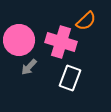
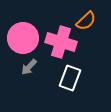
pink circle: moved 4 px right, 2 px up
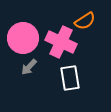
orange semicircle: moved 1 px left; rotated 10 degrees clockwise
pink cross: rotated 8 degrees clockwise
white rectangle: rotated 30 degrees counterclockwise
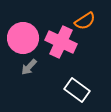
white rectangle: moved 7 px right, 12 px down; rotated 45 degrees counterclockwise
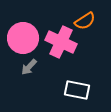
white rectangle: rotated 25 degrees counterclockwise
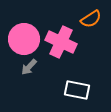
orange semicircle: moved 6 px right, 2 px up
pink circle: moved 1 px right, 1 px down
